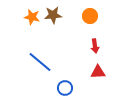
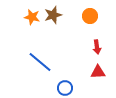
brown star: rotated 12 degrees counterclockwise
red arrow: moved 2 px right, 1 px down
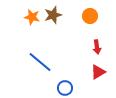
red triangle: rotated 28 degrees counterclockwise
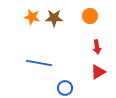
brown star: moved 1 px right, 3 px down; rotated 18 degrees clockwise
blue line: moved 1 px left, 1 px down; rotated 30 degrees counterclockwise
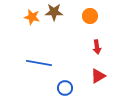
brown star: moved 6 px up
red triangle: moved 4 px down
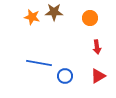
orange circle: moved 2 px down
blue circle: moved 12 px up
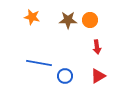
brown star: moved 14 px right, 8 px down
orange circle: moved 2 px down
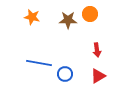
orange circle: moved 6 px up
red arrow: moved 3 px down
blue circle: moved 2 px up
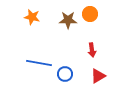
red arrow: moved 5 px left
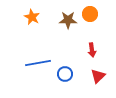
orange star: rotated 14 degrees clockwise
blue line: moved 1 px left; rotated 20 degrees counterclockwise
red triangle: rotated 14 degrees counterclockwise
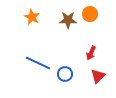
red arrow: moved 1 px left, 3 px down; rotated 32 degrees clockwise
blue line: rotated 35 degrees clockwise
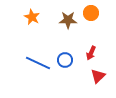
orange circle: moved 1 px right, 1 px up
blue circle: moved 14 px up
